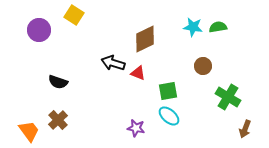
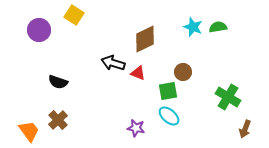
cyan star: rotated 12 degrees clockwise
brown circle: moved 20 px left, 6 px down
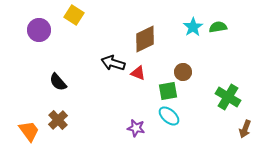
cyan star: rotated 18 degrees clockwise
black semicircle: rotated 30 degrees clockwise
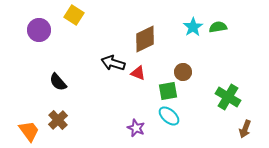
purple star: rotated 12 degrees clockwise
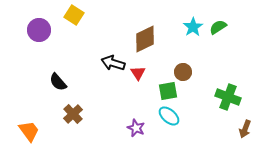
green semicircle: rotated 24 degrees counterclockwise
red triangle: rotated 35 degrees clockwise
green cross: rotated 10 degrees counterclockwise
brown cross: moved 15 px right, 6 px up
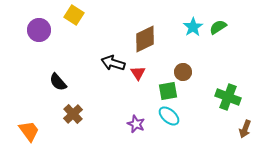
purple star: moved 4 px up
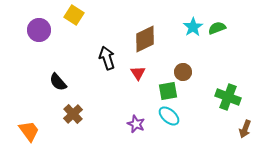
green semicircle: moved 1 px left, 1 px down; rotated 12 degrees clockwise
black arrow: moved 6 px left, 5 px up; rotated 55 degrees clockwise
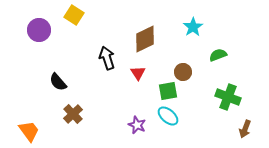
green semicircle: moved 1 px right, 27 px down
cyan ellipse: moved 1 px left
purple star: moved 1 px right, 1 px down
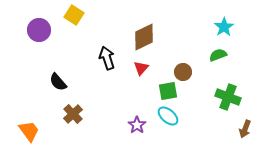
cyan star: moved 31 px right
brown diamond: moved 1 px left, 2 px up
red triangle: moved 3 px right, 5 px up; rotated 14 degrees clockwise
purple star: rotated 12 degrees clockwise
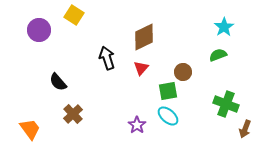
green cross: moved 2 px left, 7 px down
orange trapezoid: moved 1 px right, 2 px up
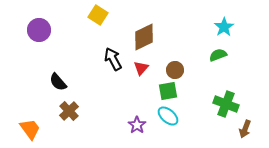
yellow square: moved 24 px right
black arrow: moved 6 px right, 1 px down; rotated 10 degrees counterclockwise
brown circle: moved 8 px left, 2 px up
brown cross: moved 4 px left, 3 px up
